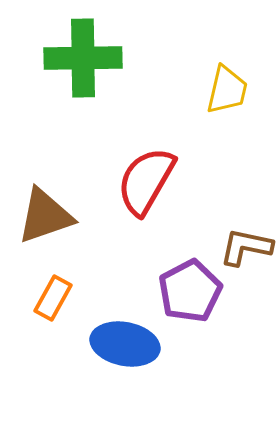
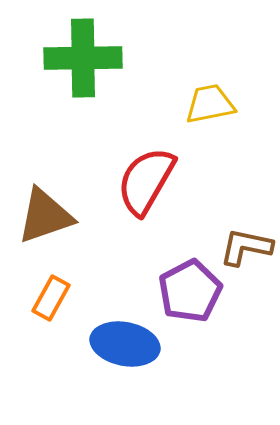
yellow trapezoid: moved 17 px left, 14 px down; rotated 114 degrees counterclockwise
orange rectangle: moved 2 px left
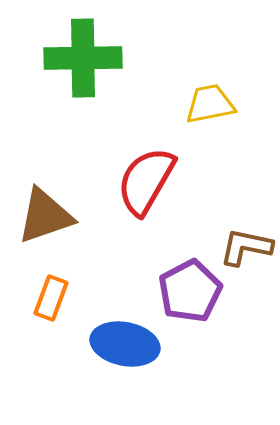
orange rectangle: rotated 9 degrees counterclockwise
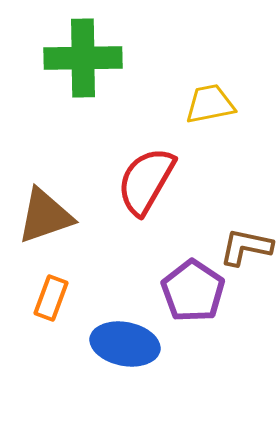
purple pentagon: moved 3 px right; rotated 10 degrees counterclockwise
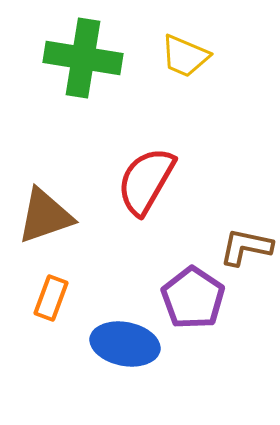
green cross: rotated 10 degrees clockwise
yellow trapezoid: moved 25 px left, 48 px up; rotated 146 degrees counterclockwise
purple pentagon: moved 7 px down
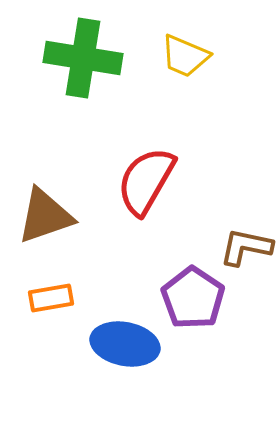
orange rectangle: rotated 60 degrees clockwise
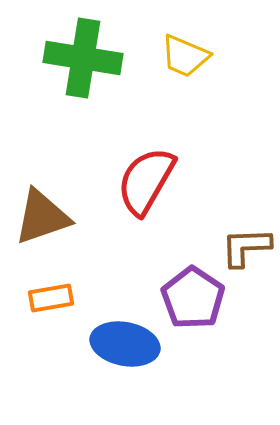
brown triangle: moved 3 px left, 1 px down
brown L-shape: rotated 14 degrees counterclockwise
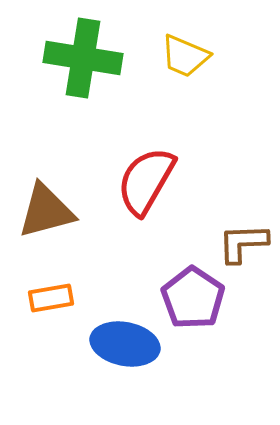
brown triangle: moved 4 px right, 6 px up; rotated 4 degrees clockwise
brown L-shape: moved 3 px left, 4 px up
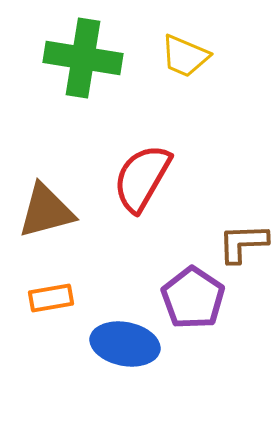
red semicircle: moved 4 px left, 3 px up
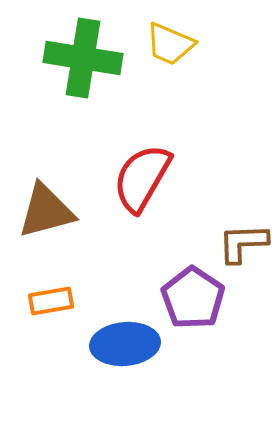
yellow trapezoid: moved 15 px left, 12 px up
orange rectangle: moved 3 px down
blue ellipse: rotated 16 degrees counterclockwise
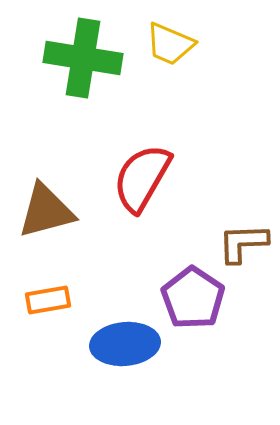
orange rectangle: moved 3 px left, 1 px up
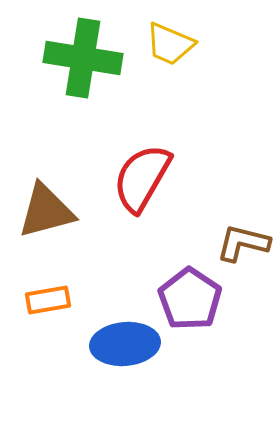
brown L-shape: rotated 16 degrees clockwise
purple pentagon: moved 3 px left, 1 px down
